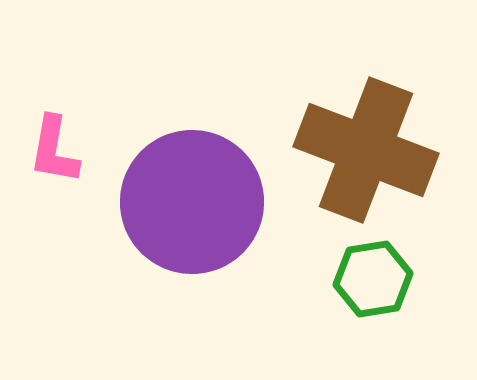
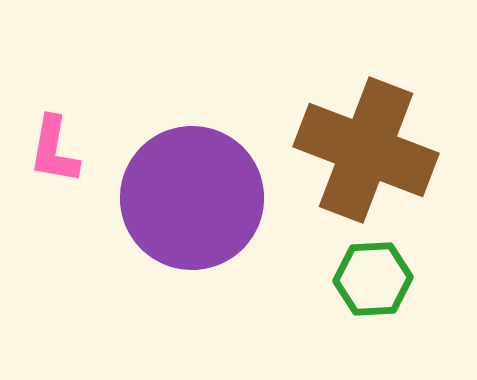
purple circle: moved 4 px up
green hexagon: rotated 6 degrees clockwise
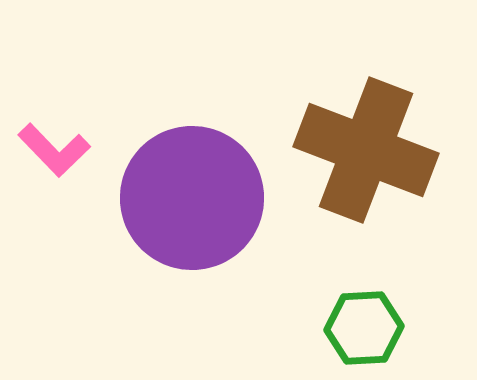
pink L-shape: rotated 54 degrees counterclockwise
green hexagon: moved 9 px left, 49 px down
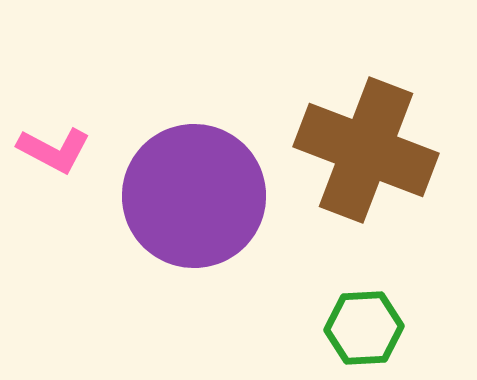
pink L-shape: rotated 18 degrees counterclockwise
purple circle: moved 2 px right, 2 px up
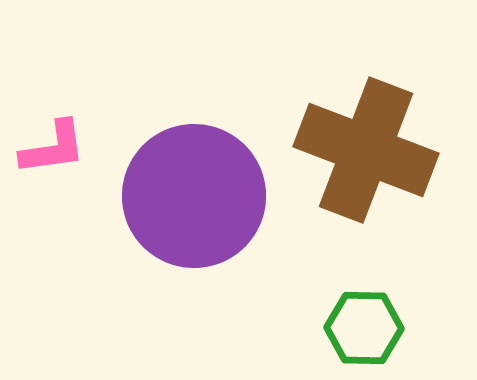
pink L-shape: moved 1 px left, 2 px up; rotated 36 degrees counterclockwise
green hexagon: rotated 4 degrees clockwise
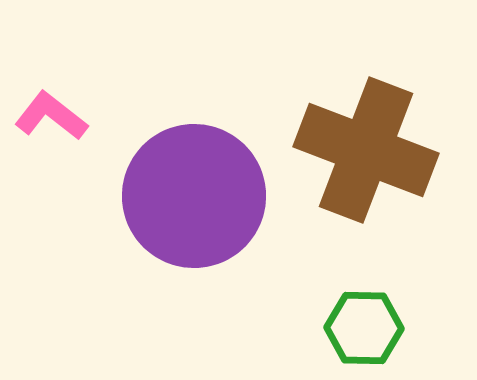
pink L-shape: moved 2 px left, 32 px up; rotated 134 degrees counterclockwise
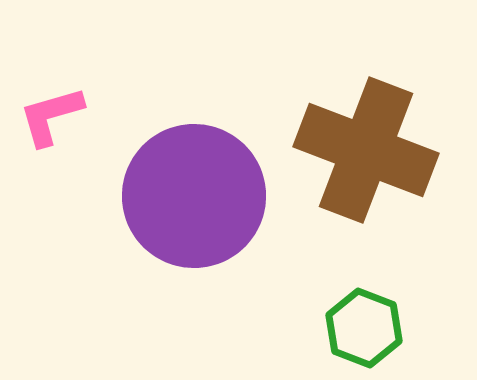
pink L-shape: rotated 54 degrees counterclockwise
green hexagon: rotated 20 degrees clockwise
